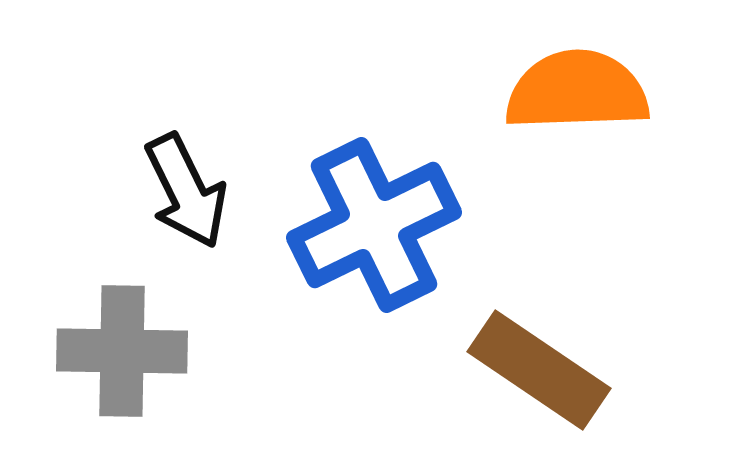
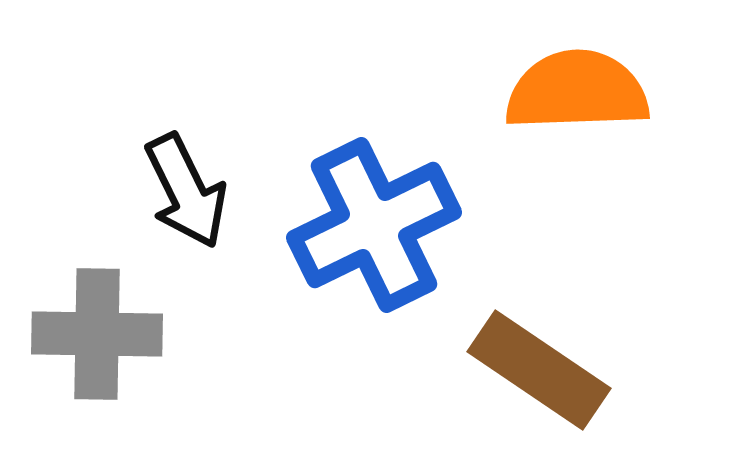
gray cross: moved 25 px left, 17 px up
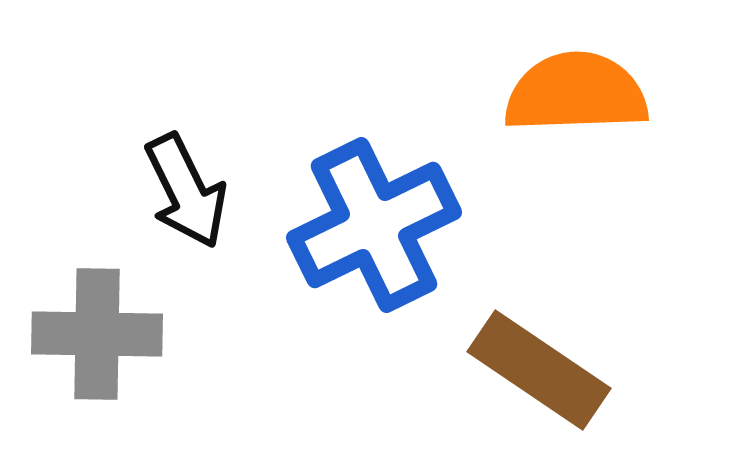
orange semicircle: moved 1 px left, 2 px down
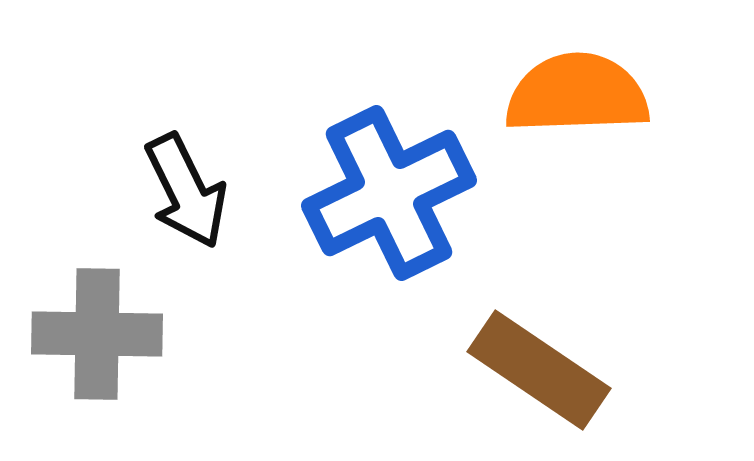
orange semicircle: moved 1 px right, 1 px down
blue cross: moved 15 px right, 32 px up
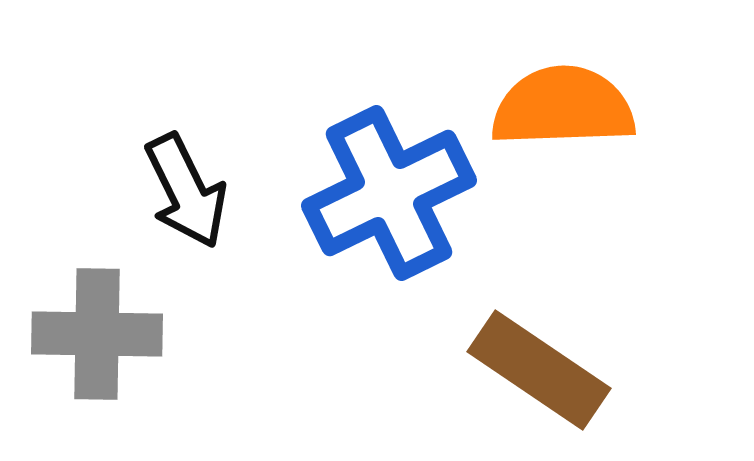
orange semicircle: moved 14 px left, 13 px down
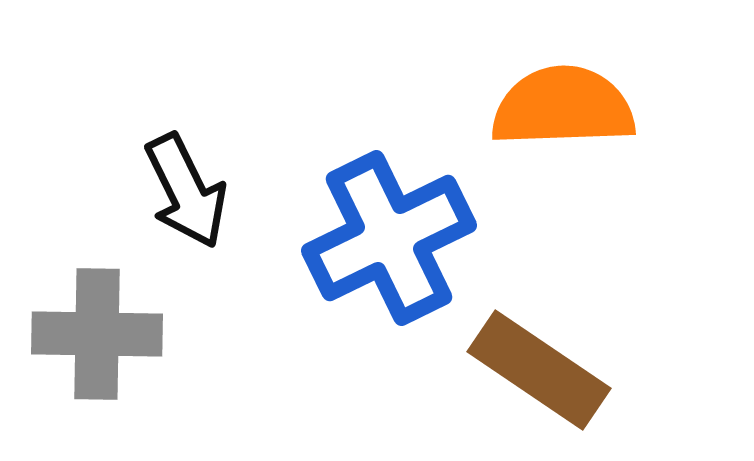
blue cross: moved 45 px down
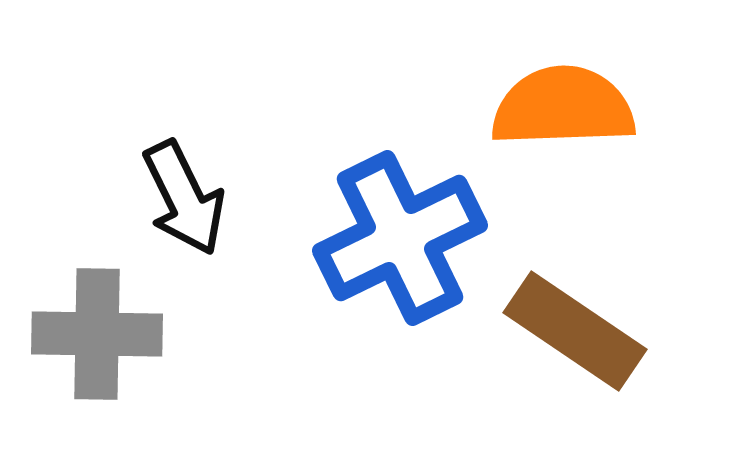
black arrow: moved 2 px left, 7 px down
blue cross: moved 11 px right
brown rectangle: moved 36 px right, 39 px up
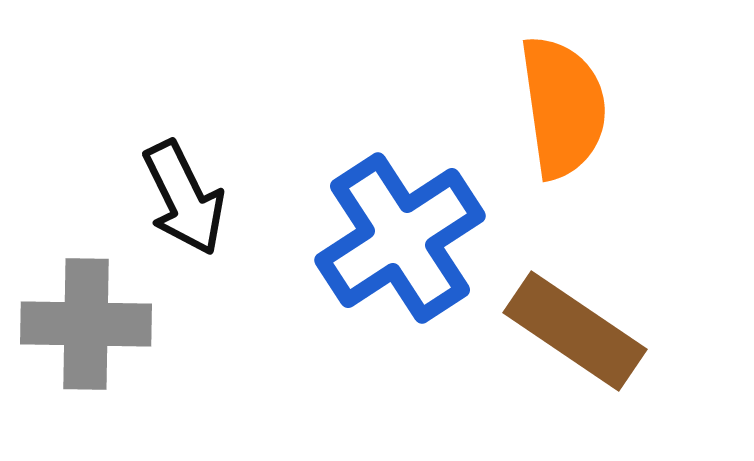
orange semicircle: rotated 84 degrees clockwise
blue cross: rotated 7 degrees counterclockwise
gray cross: moved 11 px left, 10 px up
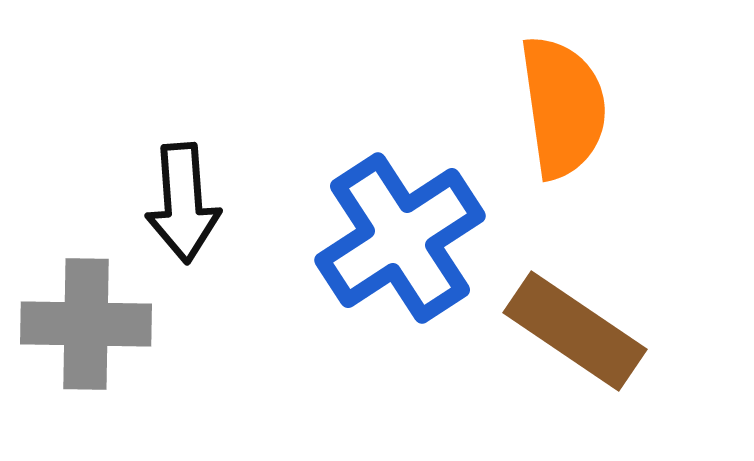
black arrow: moved 1 px left, 5 px down; rotated 22 degrees clockwise
